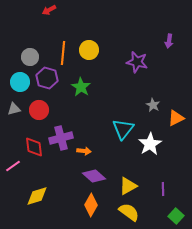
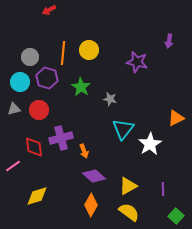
gray star: moved 43 px left, 6 px up; rotated 16 degrees counterclockwise
orange arrow: rotated 64 degrees clockwise
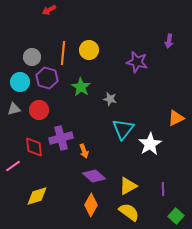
gray circle: moved 2 px right
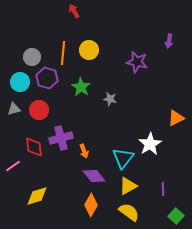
red arrow: moved 25 px right, 1 px down; rotated 88 degrees clockwise
cyan triangle: moved 29 px down
purple diamond: rotated 10 degrees clockwise
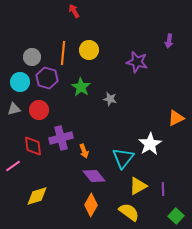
red diamond: moved 1 px left, 1 px up
yellow triangle: moved 10 px right
